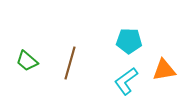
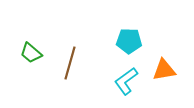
green trapezoid: moved 4 px right, 8 px up
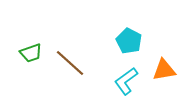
cyan pentagon: rotated 25 degrees clockwise
green trapezoid: rotated 60 degrees counterclockwise
brown line: rotated 64 degrees counterclockwise
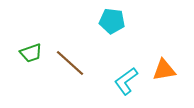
cyan pentagon: moved 17 px left, 20 px up; rotated 20 degrees counterclockwise
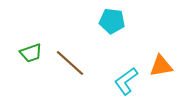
orange triangle: moved 3 px left, 4 px up
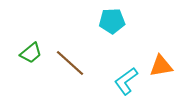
cyan pentagon: rotated 10 degrees counterclockwise
green trapezoid: rotated 20 degrees counterclockwise
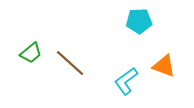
cyan pentagon: moved 27 px right
orange triangle: moved 3 px right; rotated 30 degrees clockwise
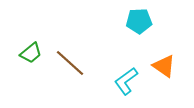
orange triangle: rotated 15 degrees clockwise
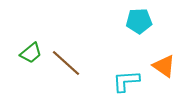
brown line: moved 4 px left
cyan L-shape: rotated 32 degrees clockwise
